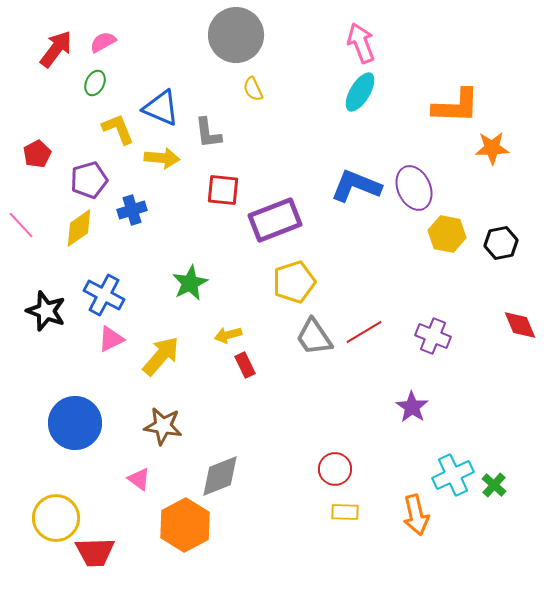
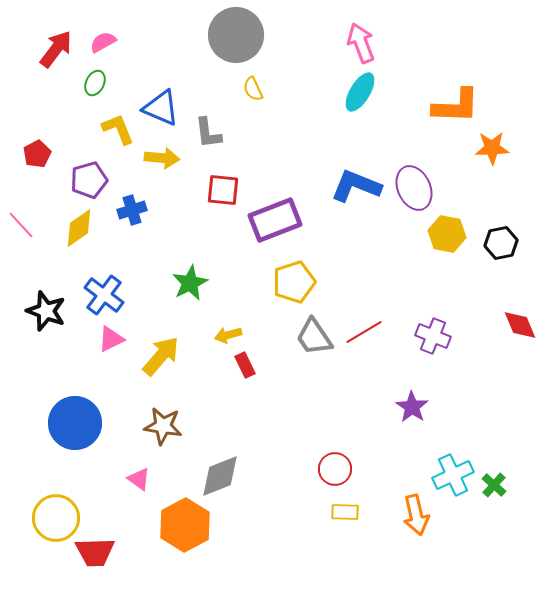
blue cross at (104, 295): rotated 9 degrees clockwise
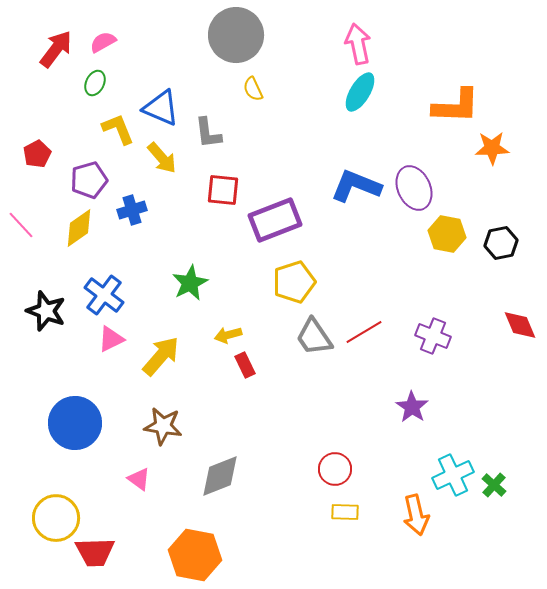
pink arrow at (361, 43): moved 3 px left, 1 px down; rotated 9 degrees clockwise
yellow arrow at (162, 158): rotated 44 degrees clockwise
orange hexagon at (185, 525): moved 10 px right, 30 px down; rotated 21 degrees counterclockwise
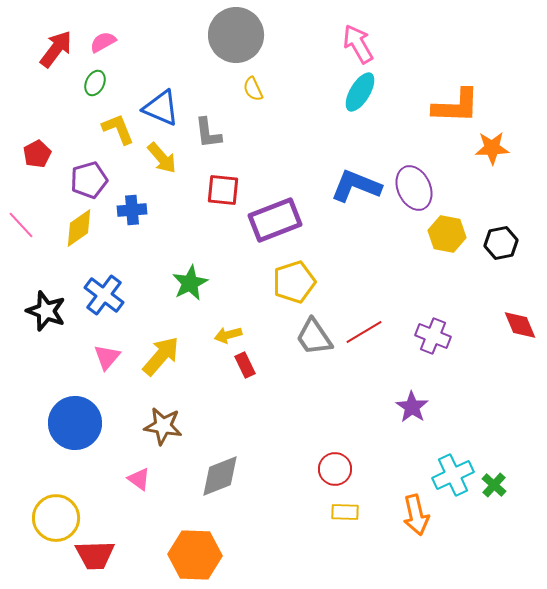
pink arrow at (358, 44): rotated 18 degrees counterclockwise
blue cross at (132, 210): rotated 12 degrees clockwise
pink triangle at (111, 339): moved 4 px left, 18 px down; rotated 24 degrees counterclockwise
red trapezoid at (95, 552): moved 3 px down
orange hexagon at (195, 555): rotated 9 degrees counterclockwise
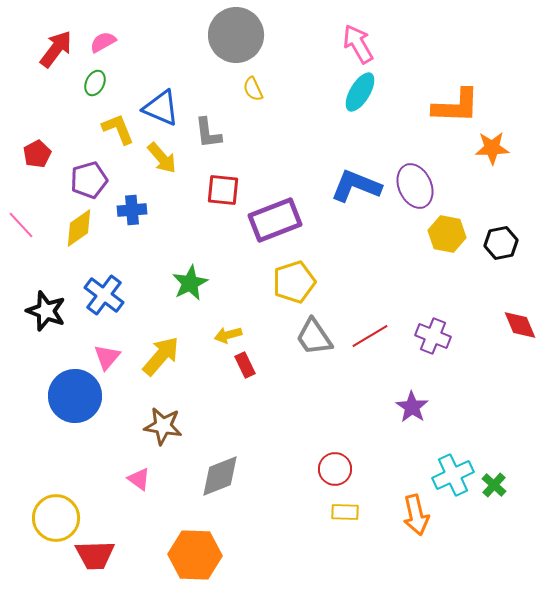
purple ellipse at (414, 188): moved 1 px right, 2 px up
red line at (364, 332): moved 6 px right, 4 px down
blue circle at (75, 423): moved 27 px up
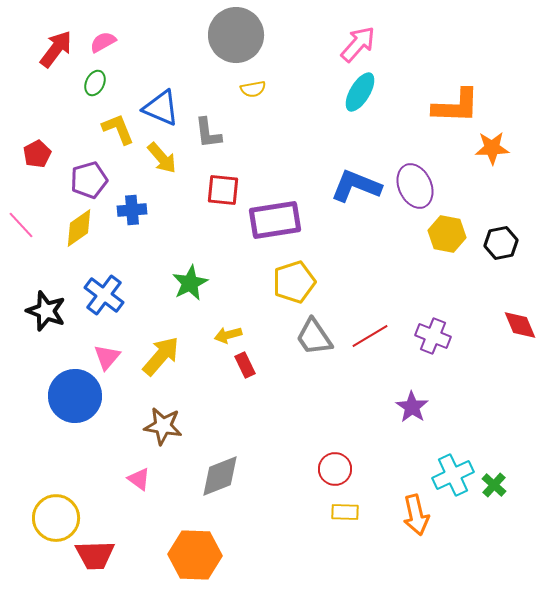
pink arrow at (358, 44): rotated 72 degrees clockwise
yellow semicircle at (253, 89): rotated 75 degrees counterclockwise
purple rectangle at (275, 220): rotated 12 degrees clockwise
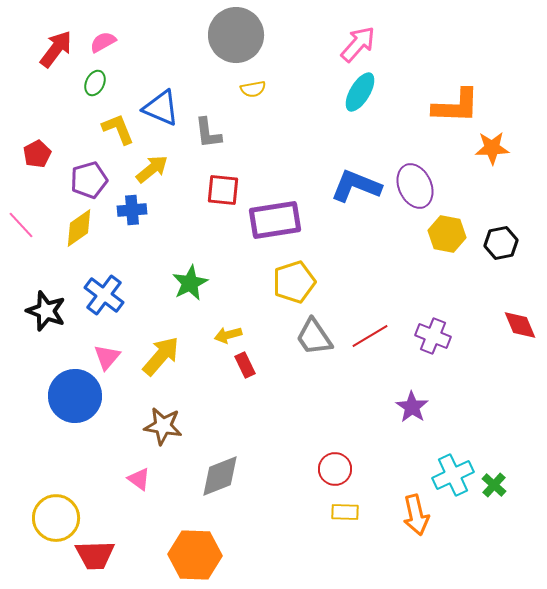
yellow arrow at (162, 158): moved 10 px left, 11 px down; rotated 88 degrees counterclockwise
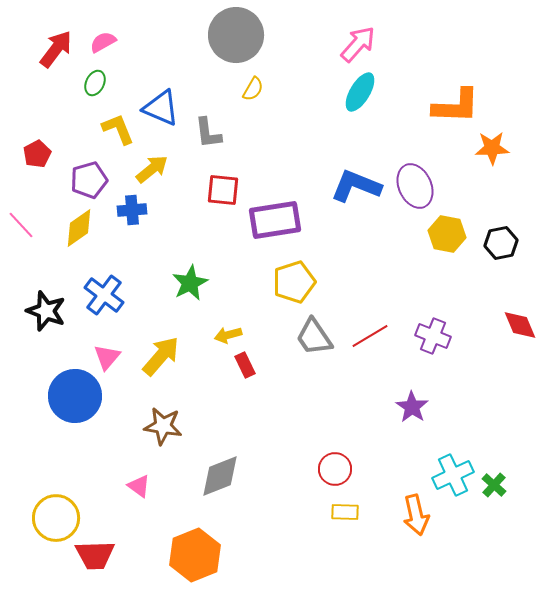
yellow semicircle at (253, 89): rotated 50 degrees counterclockwise
pink triangle at (139, 479): moved 7 px down
orange hexagon at (195, 555): rotated 24 degrees counterclockwise
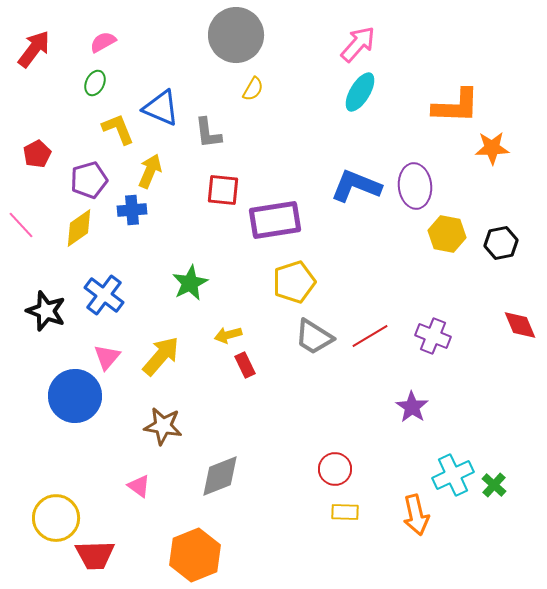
red arrow at (56, 49): moved 22 px left
yellow arrow at (152, 169): moved 2 px left, 2 px down; rotated 28 degrees counterclockwise
purple ellipse at (415, 186): rotated 18 degrees clockwise
gray trapezoid at (314, 337): rotated 24 degrees counterclockwise
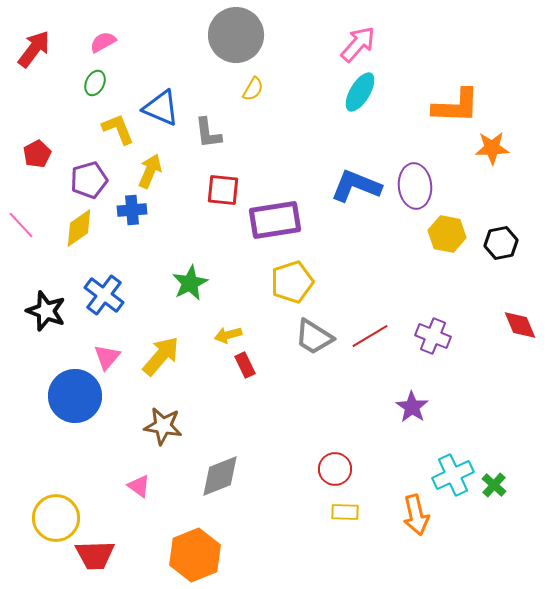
yellow pentagon at (294, 282): moved 2 px left
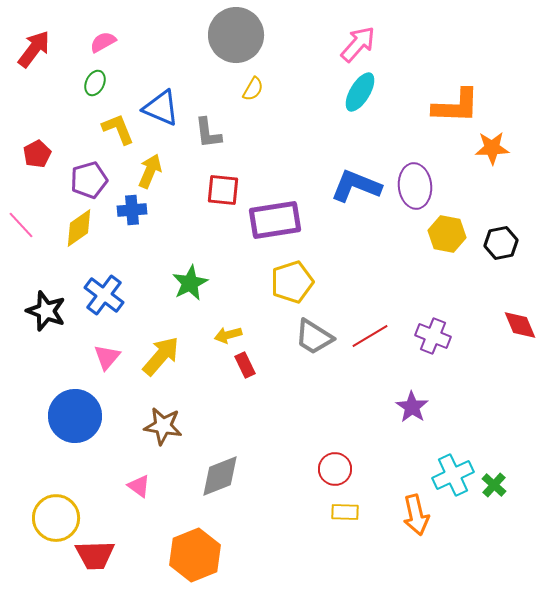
blue circle at (75, 396): moved 20 px down
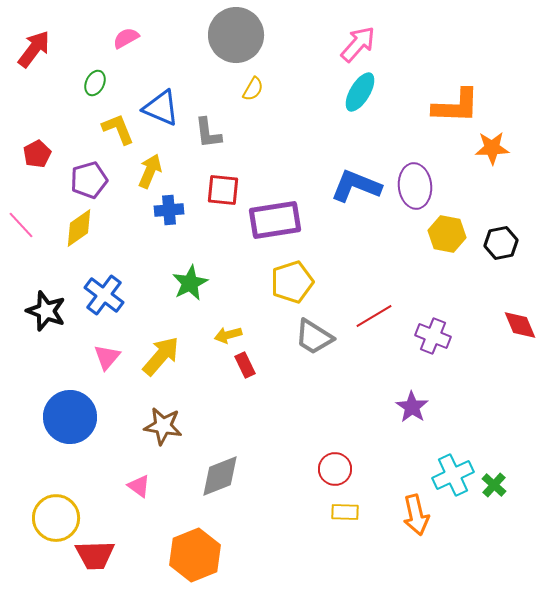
pink semicircle at (103, 42): moved 23 px right, 4 px up
blue cross at (132, 210): moved 37 px right
red line at (370, 336): moved 4 px right, 20 px up
blue circle at (75, 416): moved 5 px left, 1 px down
